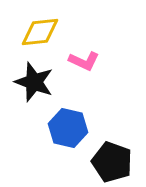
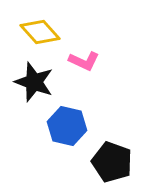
yellow diamond: rotated 54 degrees clockwise
blue hexagon: moved 1 px left, 2 px up
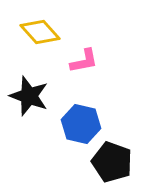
pink L-shape: rotated 36 degrees counterclockwise
black star: moved 5 px left, 14 px down
blue hexagon: moved 14 px right, 2 px up
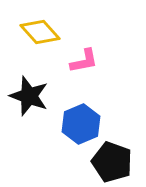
blue hexagon: rotated 24 degrees clockwise
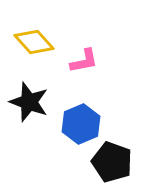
yellow diamond: moved 6 px left, 10 px down
black star: moved 6 px down
